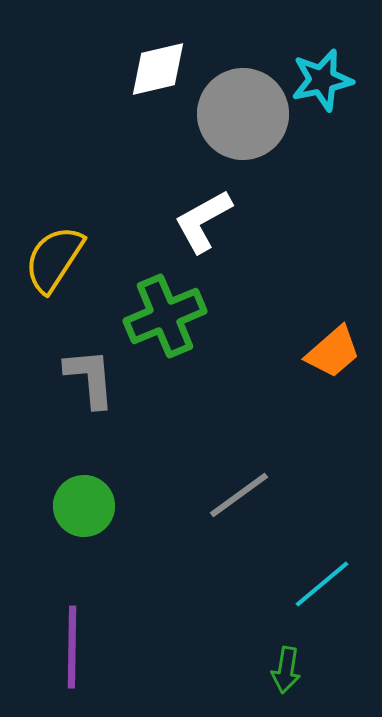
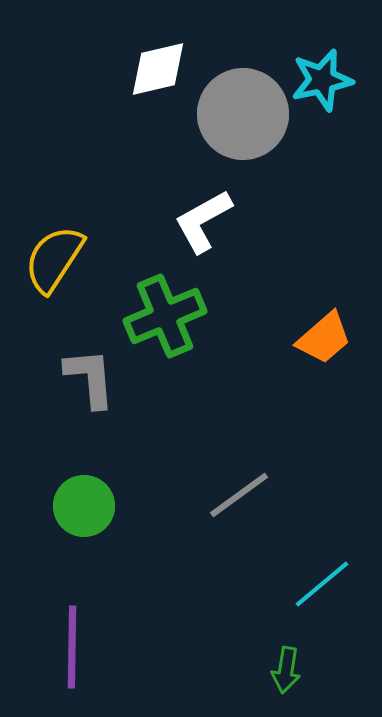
orange trapezoid: moved 9 px left, 14 px up
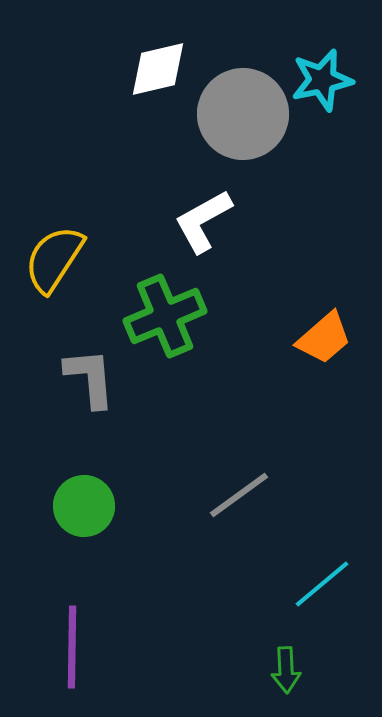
green arrow: rotated 12 degrees counterclockwise
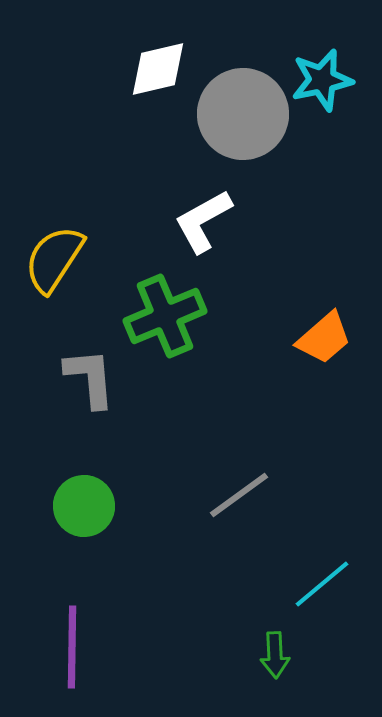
green arrow: moved 11 px left, 15 px up
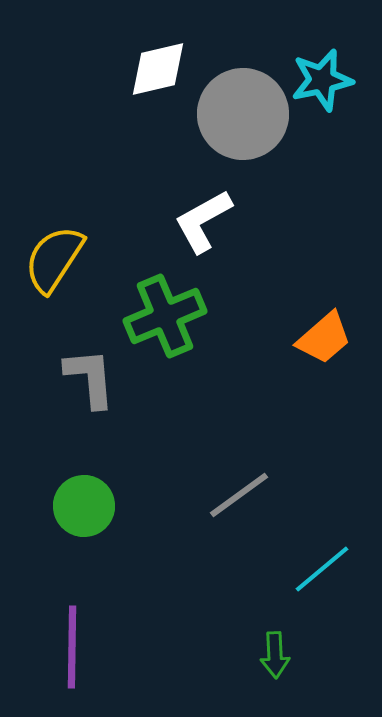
cyan line: moved 15 px up
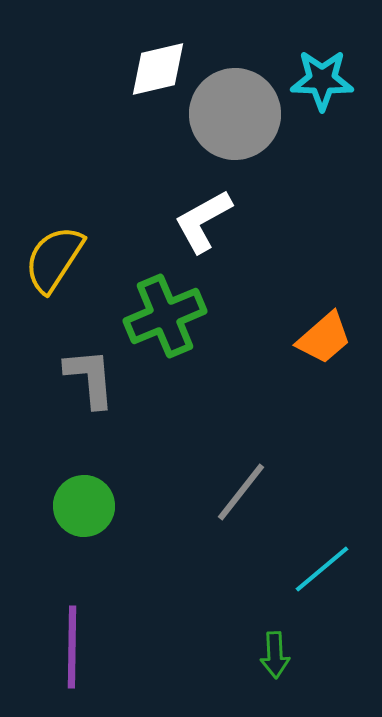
cyan star: rotated 14 degrees clockwise
gray circle: moved 8 px left
gray line: moved 2 px right, 3 px up; rotated 16 degrees counterclockwise
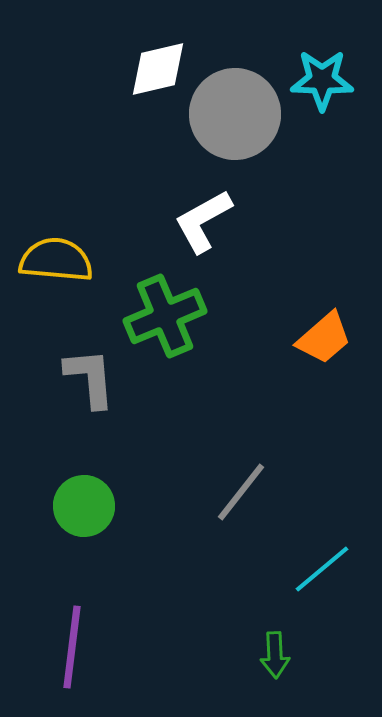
yellow semicircle: moved 2 px right, 1 px down; rotated 62 degrees clockwise
purple line: rotated 6 degrees clockwise
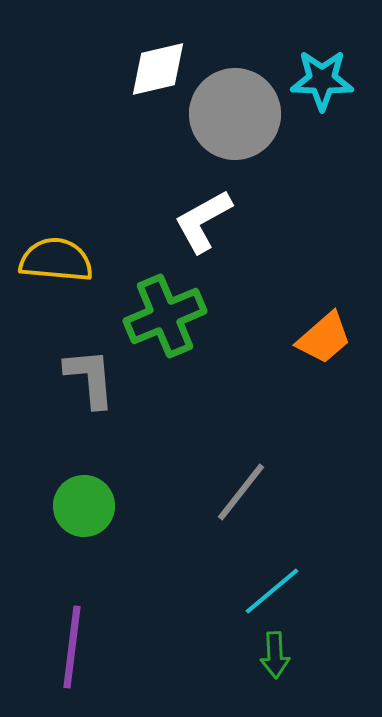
cyan line: moved 50 px left, 22 px down
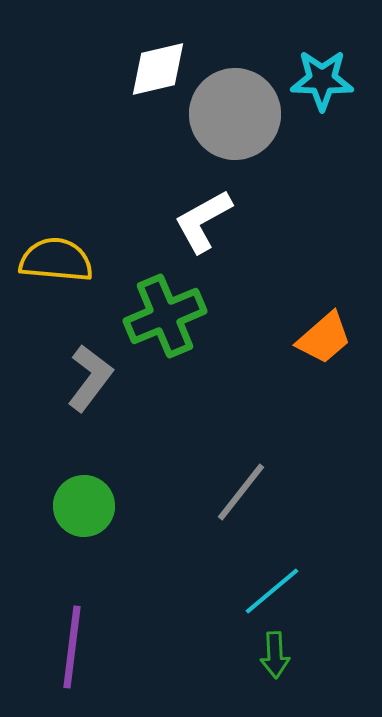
gray L-shape: rotated 42 degrees clockwise
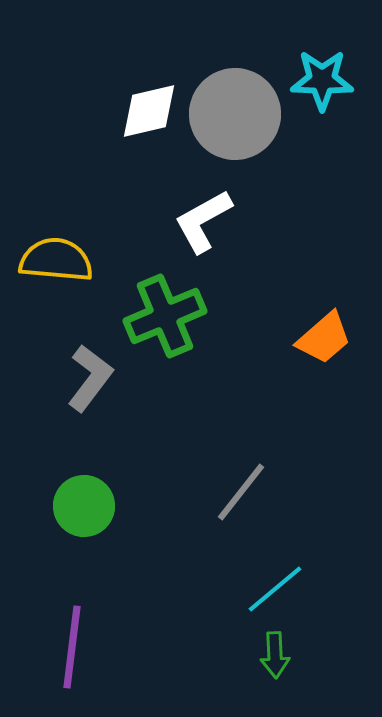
white diamond: moved 9 px left, 42 px down
cyan line: moved 3 px right, 2 px up
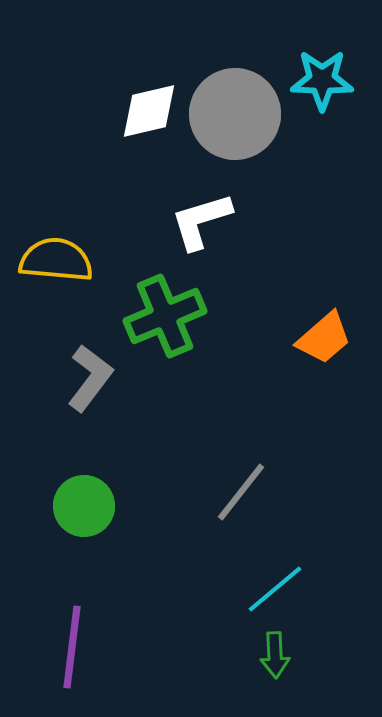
white L-shape: moved 2 px left; rotated 12 degrees clockwise
